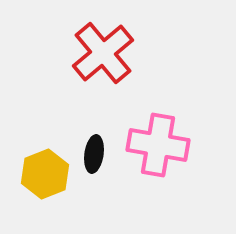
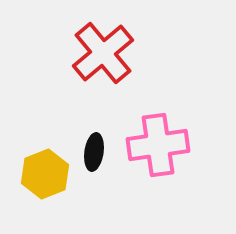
pink cross: rotated 18 degrees counterclockwise
black ellipse: moved 2 px up
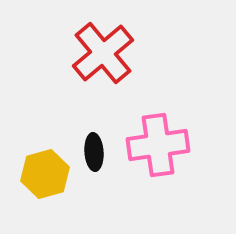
black ellipse: rotated 12 degrees counterclockwise
yellow hexagon: rotated 6 degrees clockwise
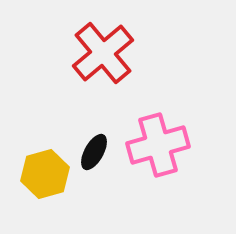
pink cross: rotated 8 degrees counterclockwise
black ellipse: rotated 33 degrees clockwise
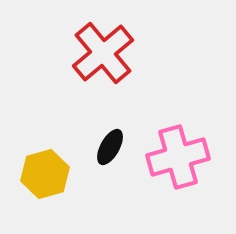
pink cross: moved 20 px right, 12 px down
black ellipse: moved 16 px right, 5 px up
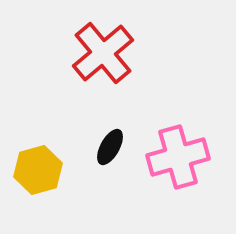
yellow hexagon: moved 7 px left, 4 px up
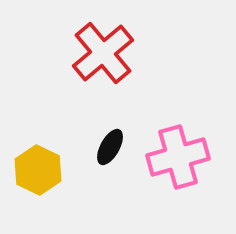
yellow hexagon: rotated 18 degrees counterclockwise
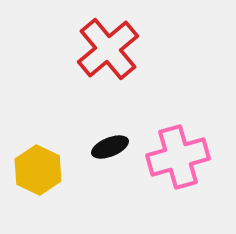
red cross: moved 5 px right, 4 px up
black ellipse: rotated 39 degrees clockwise
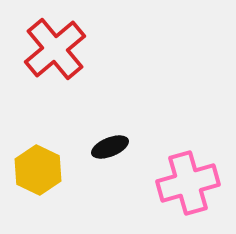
red cross: moved 53 px left
pink cross: moved 10 px right, 26 px down
